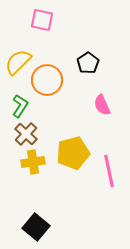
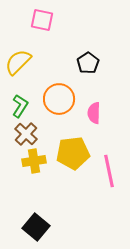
orange circle: moved 12 px right, 19 px down
pink semicircle: moved 8 px left, 8 px down; rotated 25 degrees clockwise
yellow pentagon: rotated 8 degrees clockwise
yellow cross: moved 1 px right, 1 px up
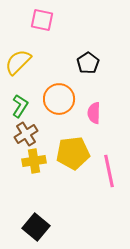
brown cross: rotated 15 degrees clockwise
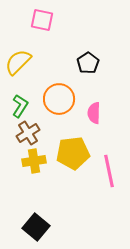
brown cross: moved 2 px right, 1 px up
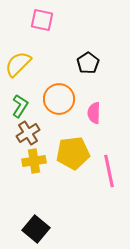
yellow semicircle: moved 2 px down
black square: moved 2 px down
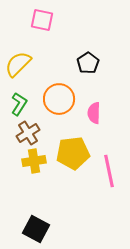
green L-shape: moved 1 px left, 2 px up
black square: rotated 12 degrees counterclockwise
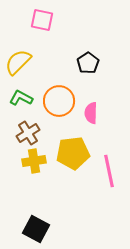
yellow semicircle: moved 2 px up
orange circle: moved 2 px down
green L-shape: moved 2 px right, 6 px up; rotated 95 degrees counterclockwise
pink semicircle: moved 3 px left
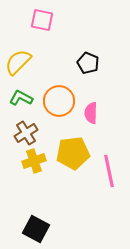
black pentagon: rotated 15 degrees counterclockwise
brown cross: moved 2 px left
yellow cross: rotated 10 degrees counterclockwise
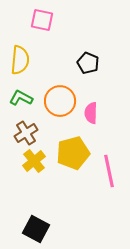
yellow semicircle: moved 2 px right, 2 px up; rotated 140 degrees clockwise
orange circle: moved 1 px right
yellow pentagon: rotated 8 degrees counterclockwise
yellow cross: rotated 20 degrees counterclockwise
